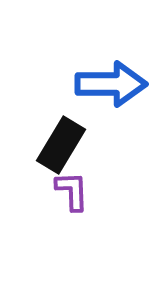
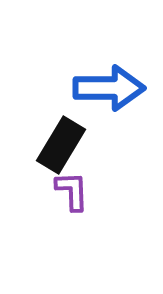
blue arrow: moved 2 px left, 4 px down
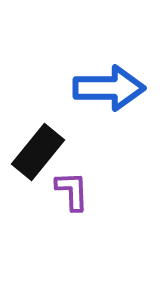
black rectangle: moved 23 px left, 7 px down; rotated 8 degrees clockwise
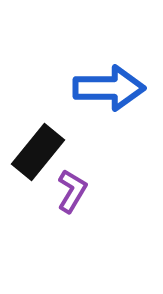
purple L-shape: rotated 33 degrees clockwise
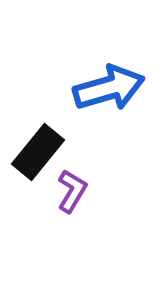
blue arrow: rotated 16 degrees counterclockwise
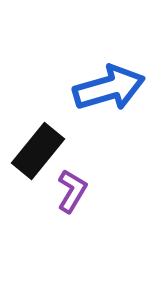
black rectangle: moved 1 px up
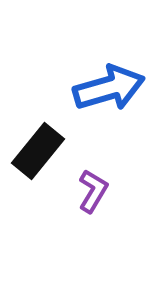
purple L-shape: moved 21 px right
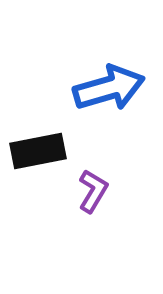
black rectangle: rotated 40 degrees clockwise
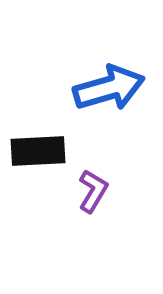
black rectangle: rotated 8 degrees clockwise
